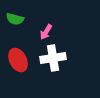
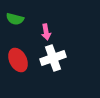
pink arrow: rotated 42 degrees counterclockwise
white cross: rotated 10 degrees counterclockwise
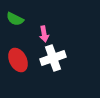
green semicircle: rotated 12 degrees clockwise
pink arrow: moved 2 px left, 2 px down
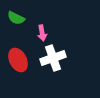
green semicircle: moved 1 px right, 1 px up
pink arrow: moved 2 px left, 1 px up
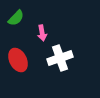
green semicircle: rotated 72 degrees counterclockwise
white cross: moved 7 px right
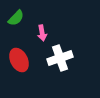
red ellipse: moved 1 px right
